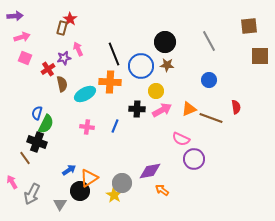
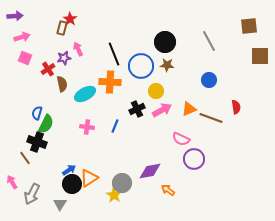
black cross at (137, 109): rotated 28 degrees counterclockwise
orange arrow at (162, 190): moved 6 px right
black circle at (80, 191): moved 8 px left, 7 px up
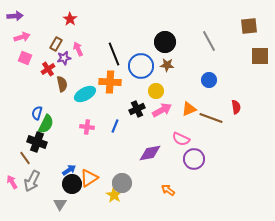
brown rectangle at (62, 28): moved 6 px left, 16 px down; rotated 16 degrees clockwise
purple diamond at (150, 171): moved 18 px up
gray arrow at (32, 194): moved 13 px up
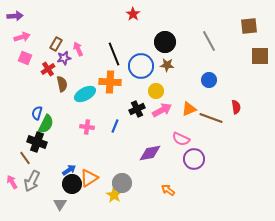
red star at (70, 19): moved 63 px right, 5 px up
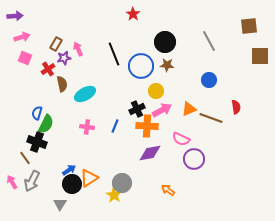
orange cross at (110, 82): moved 37 px right, 44 px down
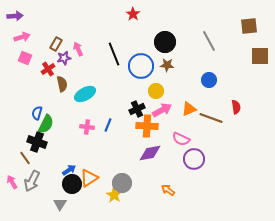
blue line at (115, 126): moved 7 px left, 1 px up
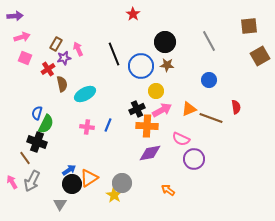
brown square at (260, 56): rotated 30 degrees counterclockwise
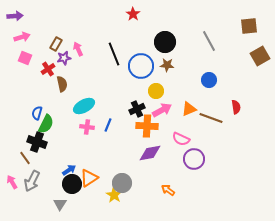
cyan ellipse at (85, 94): moved 1 px left, 12 px down
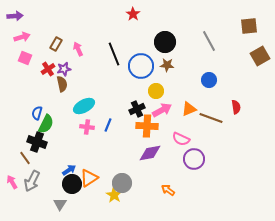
purple star at (64, 58): moved 11 px down
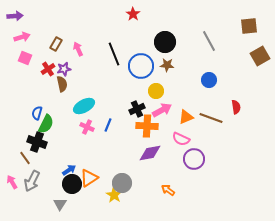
orange triangle at (189, 109): moved 3 px left, 8 px down
pink cross at (87, 127): rotated 16 degrees clockwise
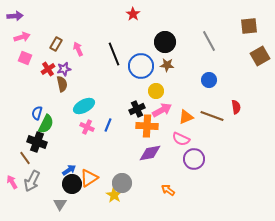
brown line at (211, 118): moved 1 px right, 2 px up
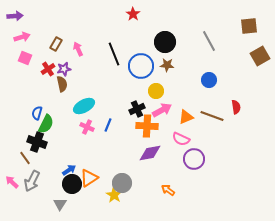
pink arrow at (12, 182): rotated 16 degrees counterclockwise
